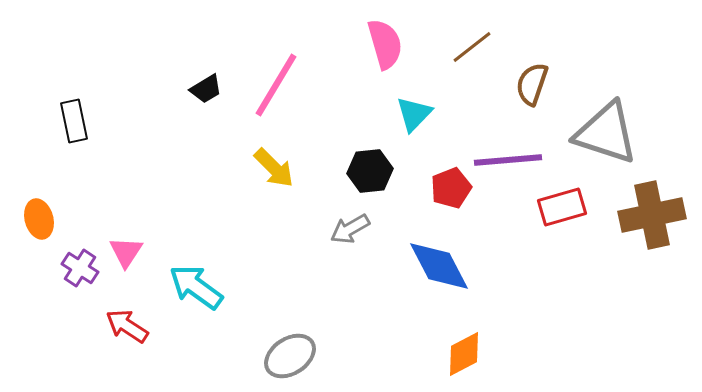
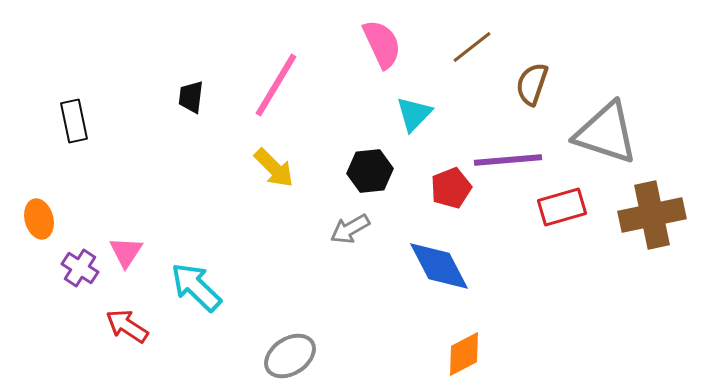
pink semicircle: moved 3 px left; rotated 9 degrees counterclockwise
black trapezoid: moved 15 px left, 8 px down; rotated 128 degrees clockwise
cyan arrow: rotated 8 degrees clockwise
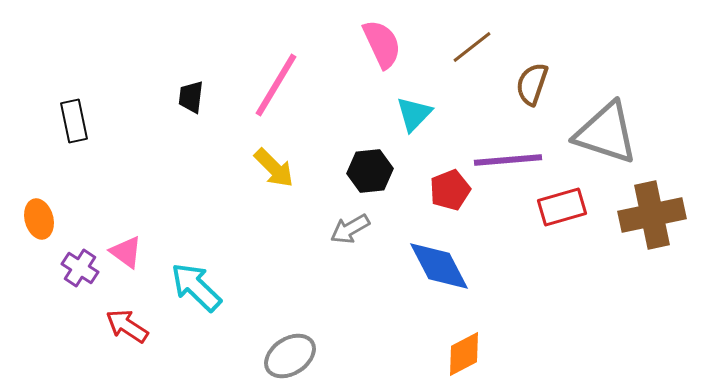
red pentagon: moved 1 px left, 2 px down
pink triangle: rotated 27 degrees counterclockwise
